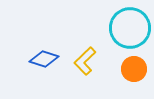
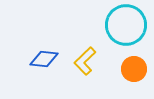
cyan circle: moved 4 px left, 3 px up
blue diamond: rotated 12 degrees counterclockwise
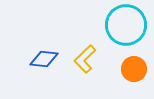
yellow L-shape: moved 2 px up
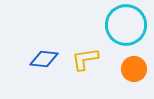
yellow L-shape: rotated 36 degrees clockwise
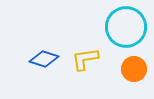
cyan circle: moved 2 px down
blue diamond: rotated 12 degrees clockwise
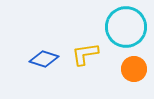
yellow L-shape: moved 5 px up
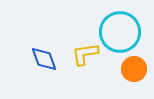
cyan circle: moved 6 px left, 5 px down
blue diamond: rotated 52 degrees clockwise
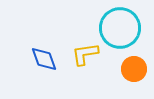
cyan circle: moved 4 px up
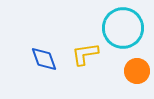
cyan circle: moved 3 px right
orange circle: moved 3 px right, 2 px down
